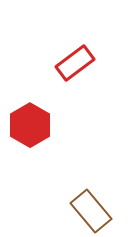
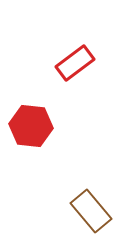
red hexagon: moved 1 px right, 1 px down; rotated 24 degrees counterclockwise
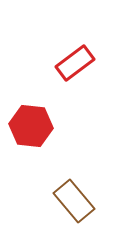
brown rectangle: moved 17 px left, 10 px up
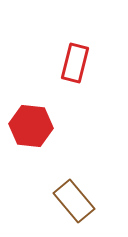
red rectangle: rotated 39 degrees counterclockwise
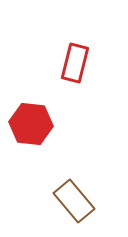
red hexagon: moved 2 px up
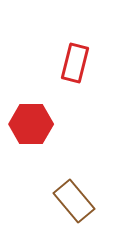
red hexagon: rotated 6 degrees counterclockwise
